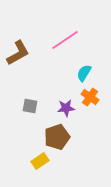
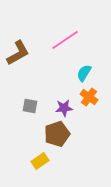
orange cross: moved 1 px left
purple star: moved 2 px left
brown pentagon: moved 3 px up
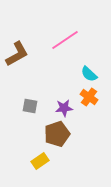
brown L-shape: moved 1 px left, 1 px down
cyan semicircle: moved 5 px right, 1 px down; rotated 78 degrees counterclockwise
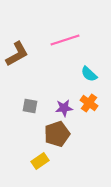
pink line: rotated 16 degrees clockwise
orange cross: moved 6 px down
